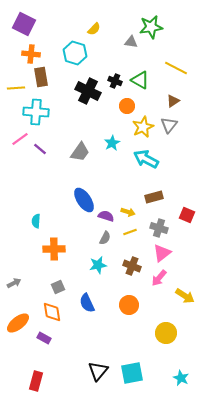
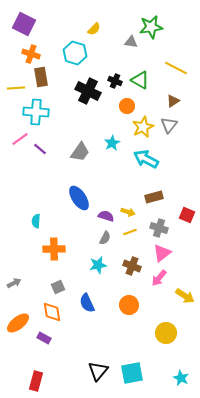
orange cross at (31, 54): rotated 12 degrees clockwise
blue ellipse at (84, 200): moved 5 px left, 2 px up
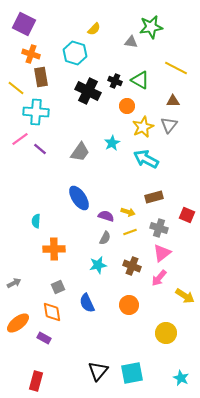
yellow line at (16, 88): rotated 42 degrees clockwise
brown triangle at (173, 101): rotated 32 degrees clockwise
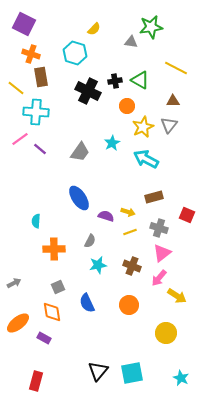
black cross at (115, 81): rotated 32 degrees counterclockwise
gray semicircle at (105, 238): moved 15 px left, 3 px down
yellow arrow at (185, 296): moved 8 px left
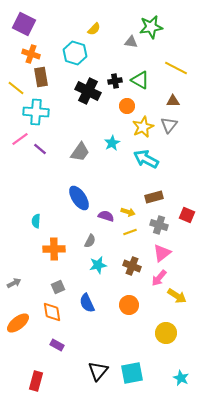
gray cross at (159, 228): moved 3 px up
purple rectangle at (44, 338): moved 13 px right, 7 px down
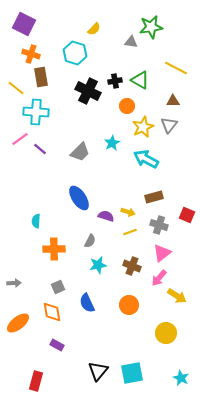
gray trapezoid at (80, 152): rotated 10 degrees clockwise
gray arrow at (14, 283): rotated 24 degrees clockwise
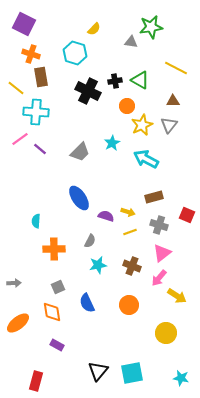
yellow star at (143, 127): moved 1 px left, 2 px up
cyan star at (181, 378): rotated 14 degrees counterclockwise
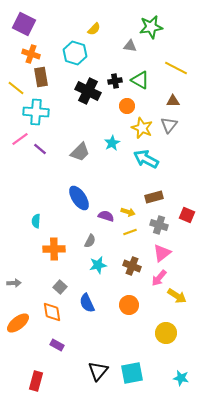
gray triangle at (131, 42): moved 1 px left, 4 px down
yellow star at (142, 125): moved 3 px down; rotated 25 degrees counterclockwise
gray square at (58, 287): moved 2 px right; rotated 24 degrees counterclockwise
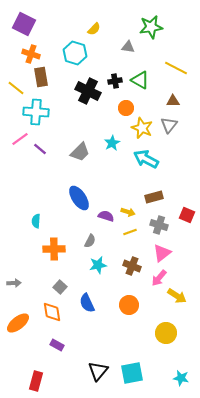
gray triangle at (130, 46): moved 2 px left, 1 px down
orange circle at (127, 106): moved 1 px left, 2 px down
